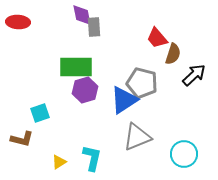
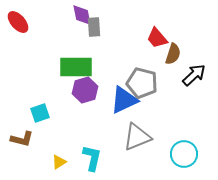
red ellipse: rotated 45 degrees clockwise
blue triangle: rotated 8 degrees clockwise
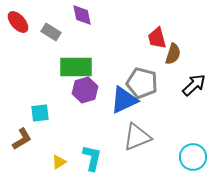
gray rectangle: moved 43 px left, 5 px down; rotated 54 degrees counterclockwise
red trapezoid: rotated 25 degrees clockwise
black arrow: moved 10 px down
cyan square: rotated 12 degrees clockwise
brown L-shape: rotated 45 degrees counterclockwise
cyan circle: moved 9 px right, 3 px down
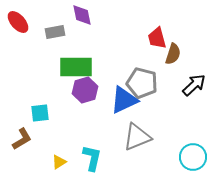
gray rectangle: moved 4 px right; rotated 42 degrees counterclockwise
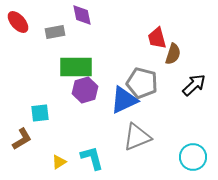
cyan L-shape: rotated 28 degrees counterclockwise
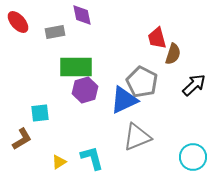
gray pentagon: moved 1 px up; rotated 12 degrees clockwise
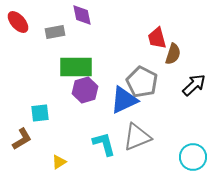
cyan L-shape: moved 12 px right, 14 px up
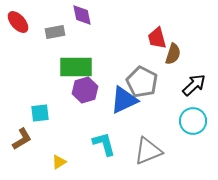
gray triangle: moved 11 px right, 14 px down
cyan circle: moved 36 px up
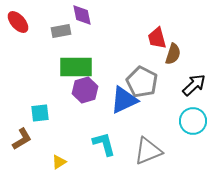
gray rectangle: moved 6 px right, 1 px up
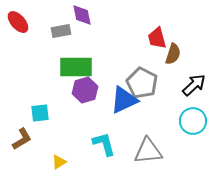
gray pentagon: moved 1 px down
gray triangle: rotated 16 degrees clockwise
